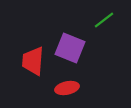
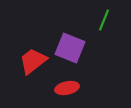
green line: rotated 30 degrees counterclockwise
red trapezoid: rotated 48 degrees clockwise
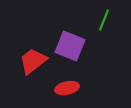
purple square: moved 2 px up
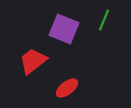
purple square: moved 6 px left, 17 px up
red ellipse: rotated 25 degrees counterclockwise
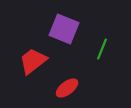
green line: moved 2 px left, 29 px down
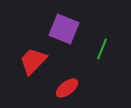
red trapezoid: rotated 8 degrees counterclockwise
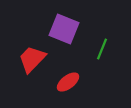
red trapezoid: moved 1 px left, 2 px up
red ellipse: moved 1 px right, 6 px up
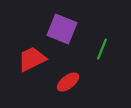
purple square: moved 2 px left
red trapezoid: rotated 20 degrees clockwise
